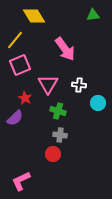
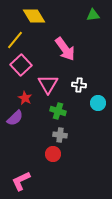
pink square: moved 1 px right; rotated 20 degrees counterclockwise
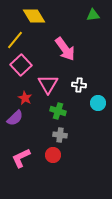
red circle: moved 1 px down
pink L-shape: moved 23 px up
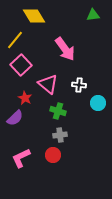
pink triangle: rotated 20 degrees counterclockwise
gray cross: rotated 16 degrees counterclockwise
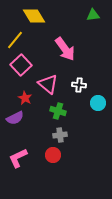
purple semicircle: rotated 18 degrees clockwise
pink L-shape: moved 3 px left
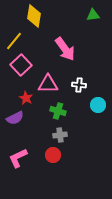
yellow diamond: rotated 40 degrees clockwise
yellow line: moved 1 px left, 1 px down
pink triangle: rotated 40 degrees counterclockwise
red star: moved 1 px right
cyan circle: moved 2 px down
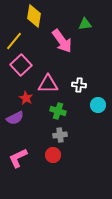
green triangle: moved 8 px left, 9 px down
pink arrow: moved 3 px left, 8 px up
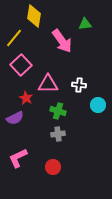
yellow line: moved 3 px up
gray cross: moved 2 px left, 1 px up
red circle: moved 12 px down
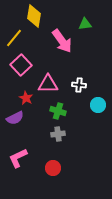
red circle: moved 1 px down
